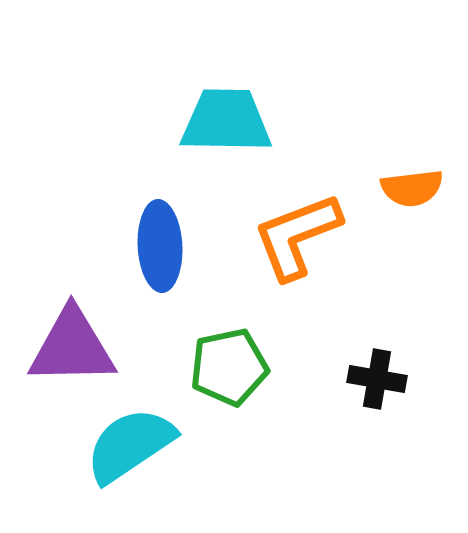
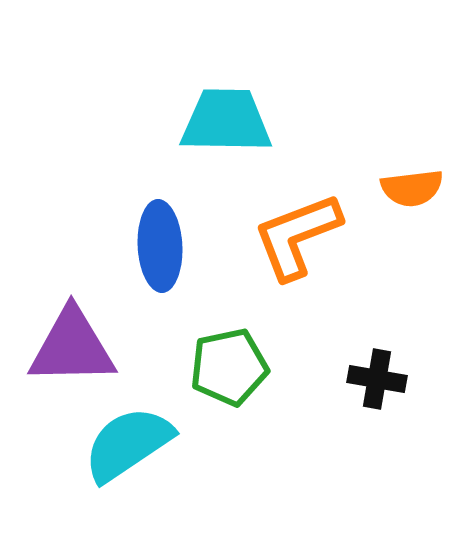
cyan semicircle: moved 2 px left, 1 px up
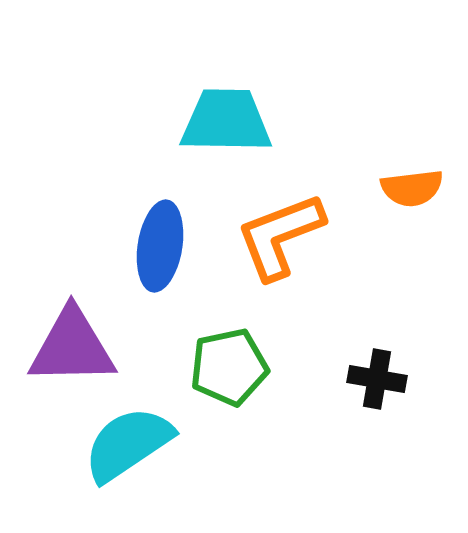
orange L-shape: moved 17 px left
blue ellipse: rotated 12 degrees clockwise
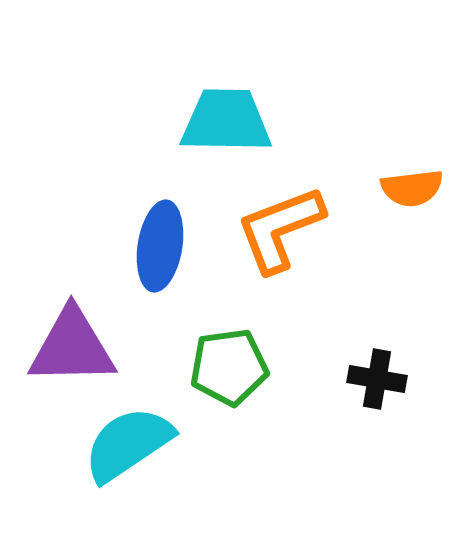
orange L-shape: moved 7 px up
green pentagon: rotated 4 degrees clockwise
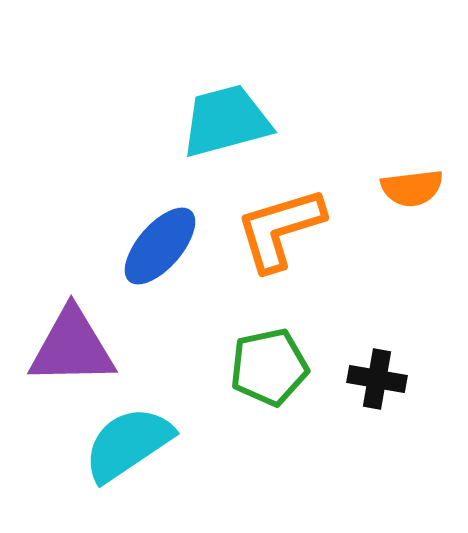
cyan trapezoid: rotated 16 degrees counterclockwise
orange L-shape: rotated 4 degrees clockwise
blue ellipse: rotated 32 degrees clockwise
green pentagon: moved 40 px right; rotated 4 degrees counterclockwise
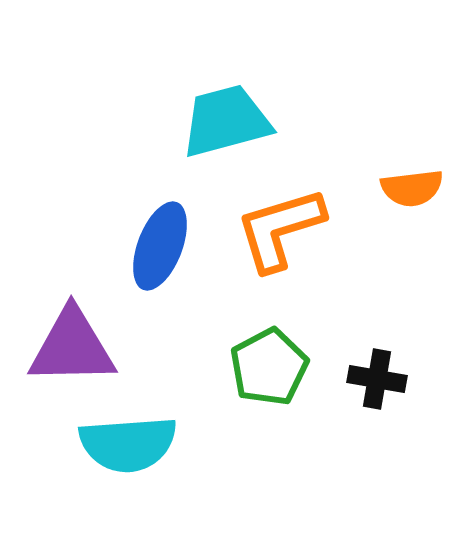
blue ellipse: rotated 20 degrees counterclockwise
green pentagon: rotated 16 degrees counterclockwise
cyan semicircle: rotated 150 degrees counterclockwise
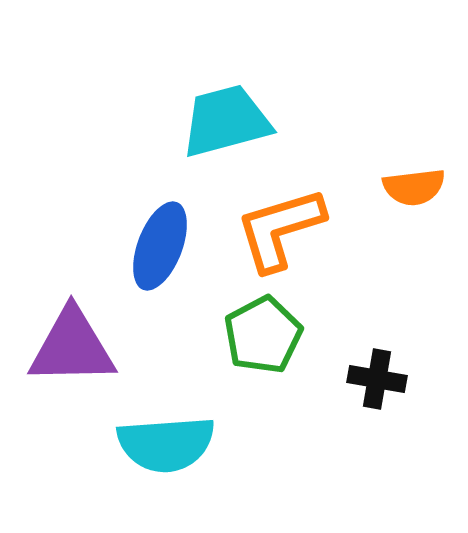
orange semicircle: moved 2 px right, 1 px up
green pentagon: moved 6 px left, 32 px up
cyan semicircle: moved 38 px right
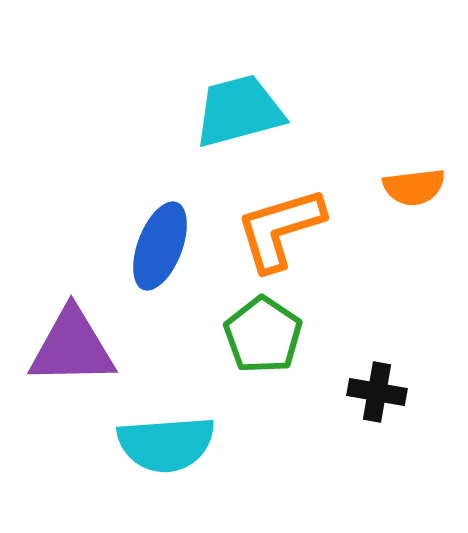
cyan trapezoid: moved 13 px right, 10 px up
green pentagon: rotated 10 degrees counterclockwise
black cross: moved 13 px down
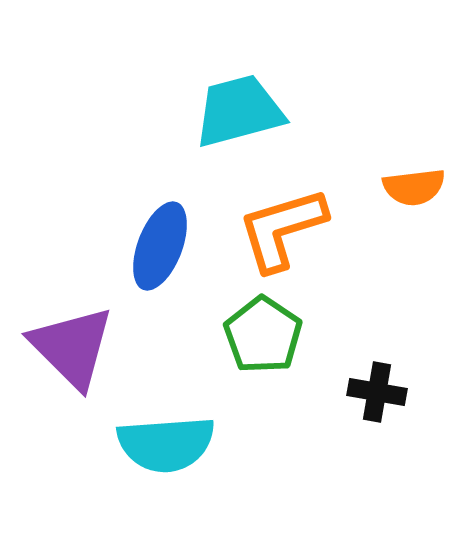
orange L-shape: moved 2 px right
purple triangle: rotated 46 degrees clockwise
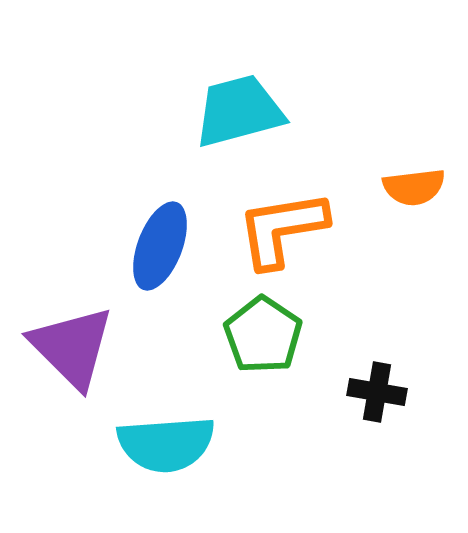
orange L-shape: rotated 8 degrees clockwise
